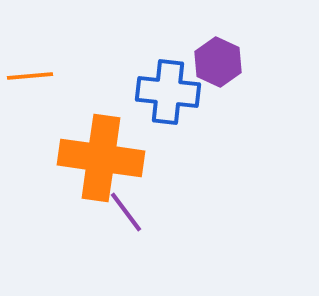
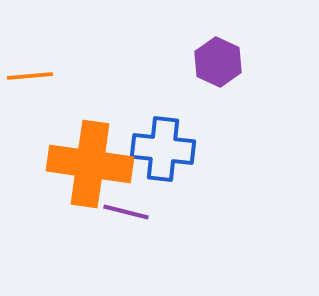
blue cross: moved 5 px left, 57 px down
orange cross: moved 11 px left, 6 px down
purple line: rotated 39 degrees counterclockwise
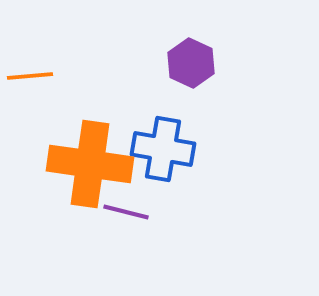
purple hexagon: moved 27 px left, 1 px down
blue cross: rotated 4 degrees clockwise
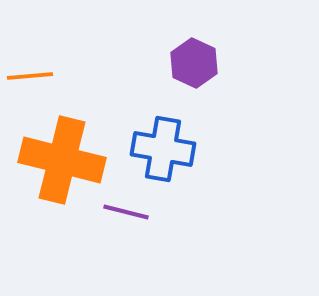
purple hexagon: moved 3 px right
orange cross: moved 28 px left, 4 px up; rotated 6 degrees clockwise
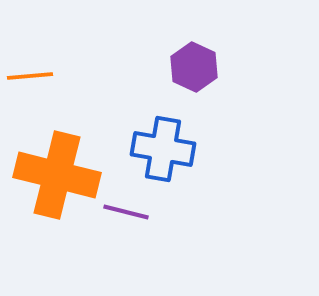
purple hexagon: moved 4 px down
orange cross: moved 5 px left, 15 px down
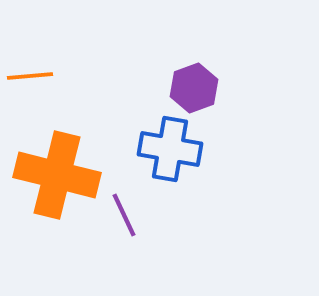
purple hexagon: moved 21 px down; rotated 15 degrees clockwise
blue cross: moved 7 px right
purple line: moved 2 px left, 3 px down; rotated 51 degrees clockwise
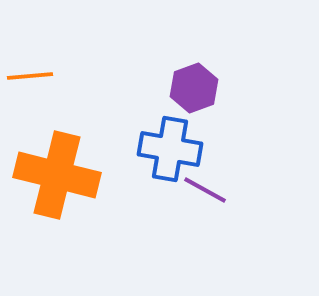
purple line: moved 81 px right, 25 px up; rotated 36 degrees counterclockwise
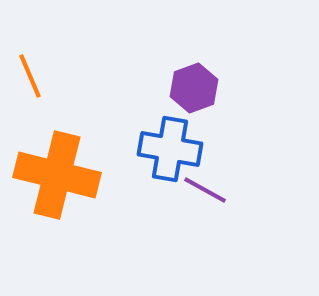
orange line: rotated 72 degrees clockwise
